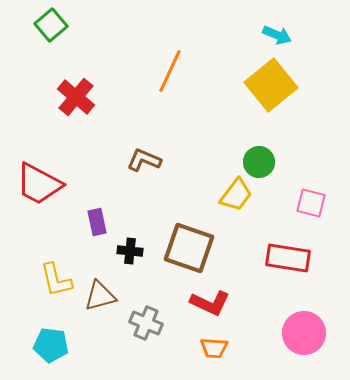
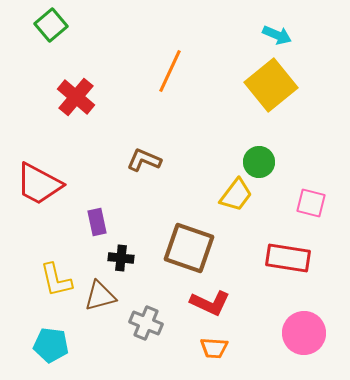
black cross: moved 9 px left, 7 px down
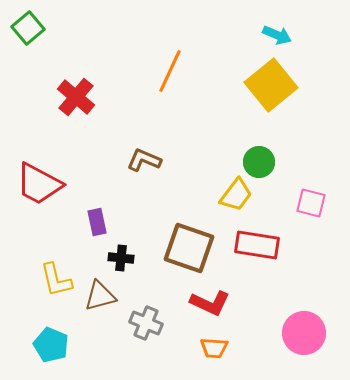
green square: moved 23 px left, 3 px down
red rectangle: moved 31 px left, 13 px up
cyan pentagon: rotated 16 degrees clockwise
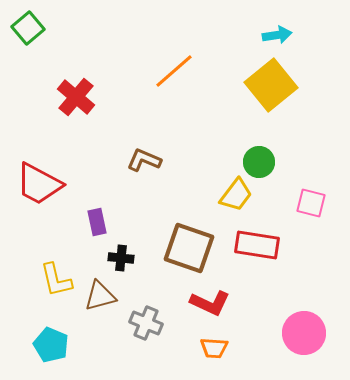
cyan arrow: rotated 32 degrees counterclockwise
orange line: moved 4 px right; rotated 24 degrees clockwise
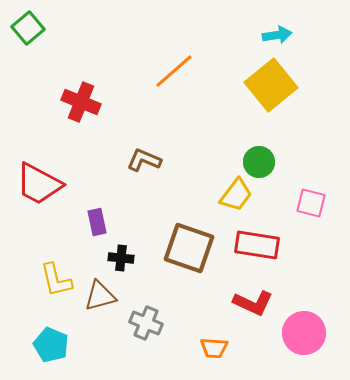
red cross: moved 5 px right, 5 px down; rotated 18 degrees counterclockwise
red L-shape: moved 43 px right
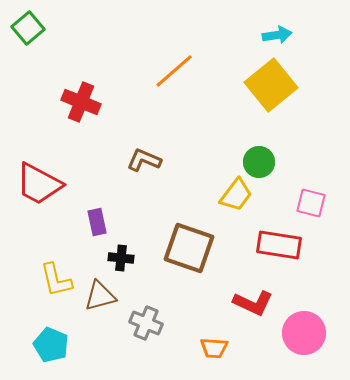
red rectangle: moved 22 px right
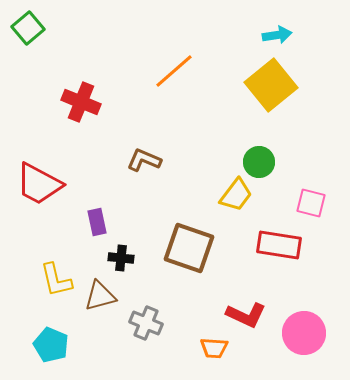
red L-shape: moved 7 px left, 12 px down
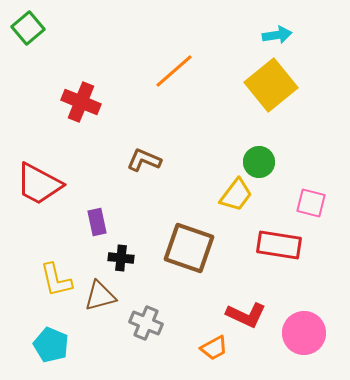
orange trapezoid: rotated 32 degrees counterclockwise
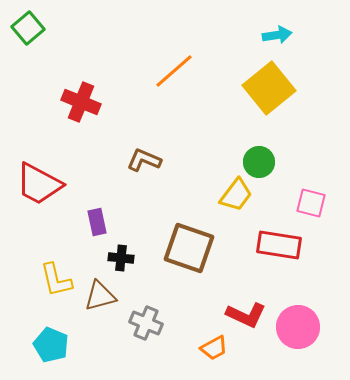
yellow square: moved 2 px left, 3 px down
pink circle: moved 6 px left, 6 px up
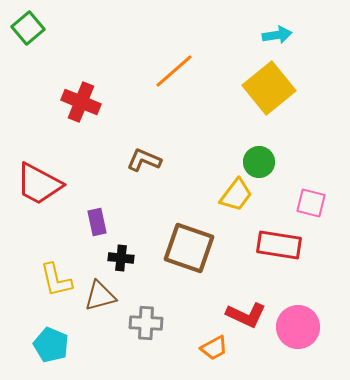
gray cross: rotated 20 degrees counterclockwise
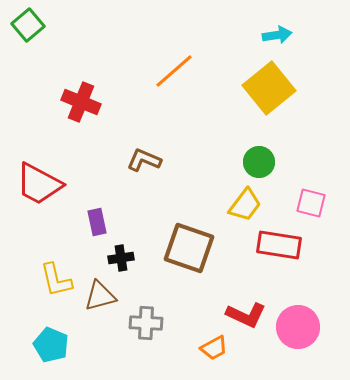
green square: moved 3 px up
yellow trapezoid: moved 9 px right, 10 px down
black cross: rotated 15 degrees counterclockwise
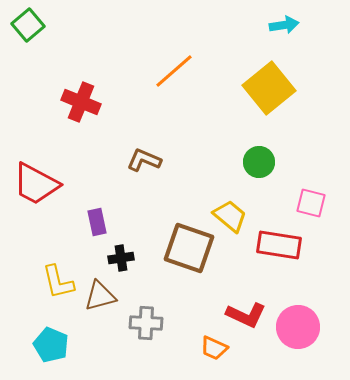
cyan arrow: moved 7 px right, 10 px up
red trapezoid: moved 3 px left
yellow trapezoid: moved 15 px left, 11 px down; rotated 87 degrees counterclockwise
yellow L-shape: moved 2 px right, 2 px down
orange trapezoid: rotated 52 degrees clockwise
